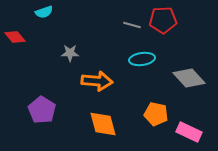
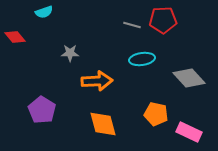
orange arrow: rotated 8 degrees counterclockwise
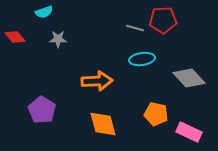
gray line: moved 3 px right, 3 px down
gray star: moved 12 px left, 14 px up
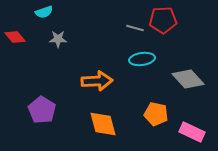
gray diamond: moved 1 px left, 1 px down
pink rectangle: moved 3 px right
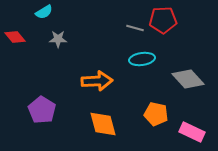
cyan semicircle: rotated 12 degrees counterclockwise
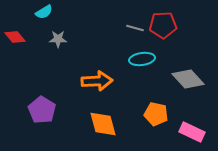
red pentagon: moved 5 px down
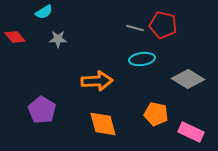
red pentagon: rotated 16 degrees clockwise
gray diamond: rotated 16 degrees counterclockwise
pink rectangle: moved 1 px left
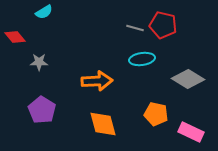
gray star: moved 19 px left, 23 px down
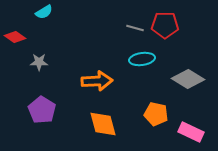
red pentagon: moved 2 px right; rotated 12 degrees counterclockwise
red diamond: rotated 15 degrees counterclockwise
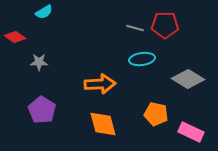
orange arrow: moved 3 px right, 3 px down
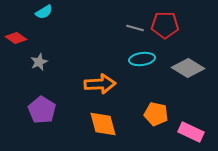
red diamond: moved 1 px right, 1 px down
gray star: rotated 24 degrees counterclockwise
gray diamond: moved 11 px up
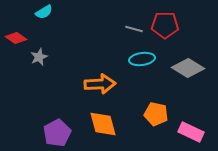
gray line: moved 1 px left, 1 px down
gray star: moved 5 px up
purple pentagon: moved 15 px right, 23 px down; rotated 12 degrees clockwise
